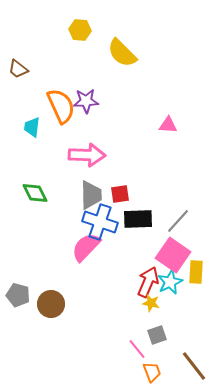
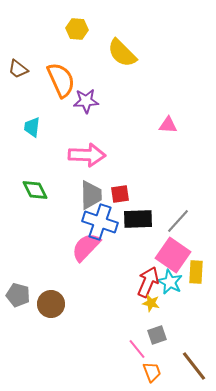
yellow hexagon: moved 3 px left, 1 px up
orange semicircle: moved 26 px up
green diamond: moved 3 px up
cyan star: rotated 20 degrees counterclockwise
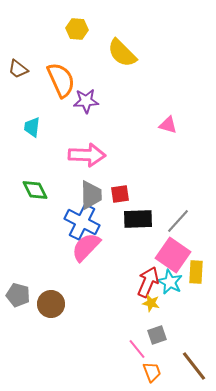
pink triangle: rotated 12 degrees clockwise
blue cross: moved 18 px left; rotated 8 degrees clockwise
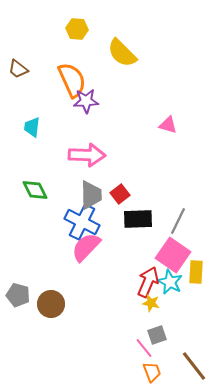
orange semicircle: moved 11 px right
red square: rotated 30 degrees counterclockwise
gray line: rotated 16 degrees counterclockwise
pink line: moved 7 px right, 1 px up
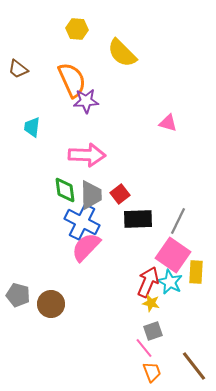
pink triangle: moved 2 px up
green diamond: moved 30 px right; rotated 20 degrees clockwise
gray square: moved 4 px left, 4 px up
